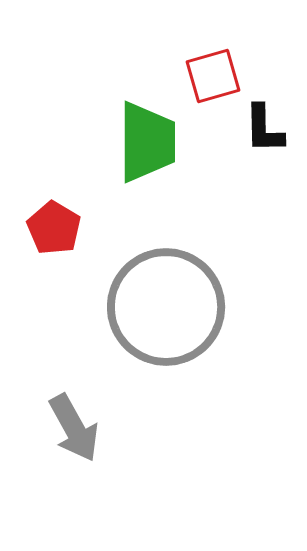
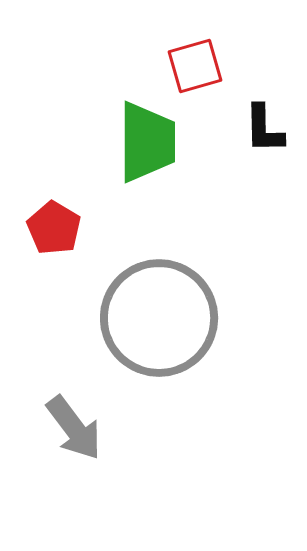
red square: moved 18 px left, 10 px up
gray circle: moved 7 px left, 11 px down
gray arrow: rotated 8 degrees counterclockwise
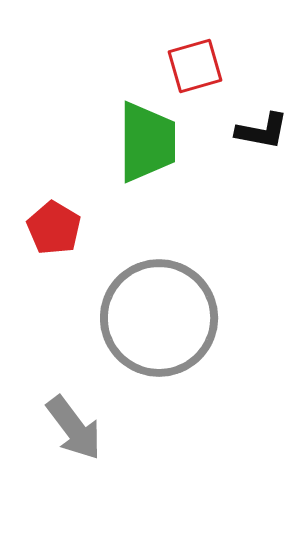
black L-shape: moved 2 px left, 2 px down; rotated 78 degrees counterclockwise
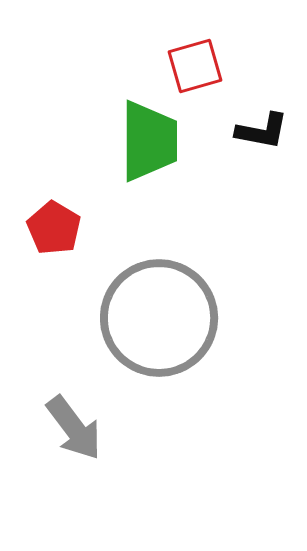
green trapezoid: moved 2 px right, 1 px up
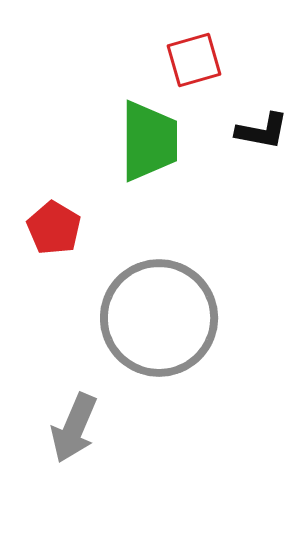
red square: moved 1 px left, 6 px up
gray arrow: rotated 60 degrees clockwise
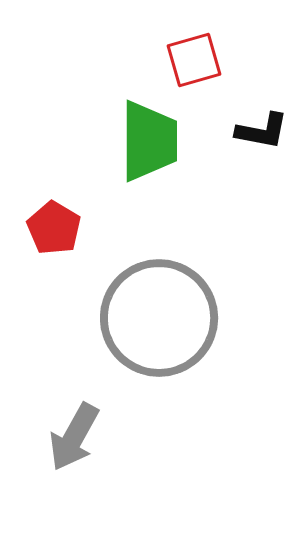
gray arrow: moved 9 px down; rotated 6 degrees clockwise
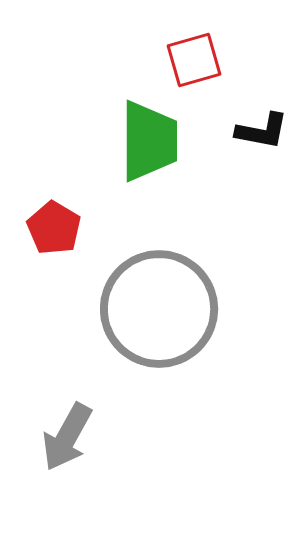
gray circle: moved 9 px up
gray arrow: moved 7 px left
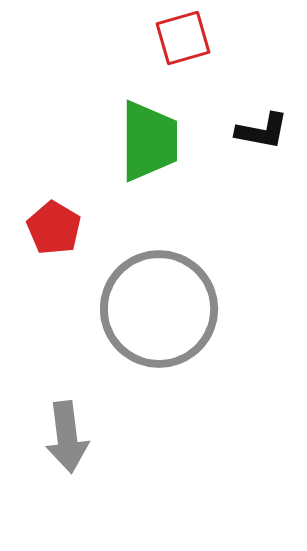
red square: moved 11 px left, 22 px up
gray arrow: rotated 36 degrees counterclockwise
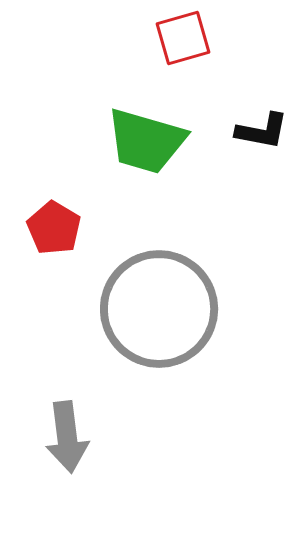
green trapezoid: moved 3 px left; rotated 106 degrees clockwise
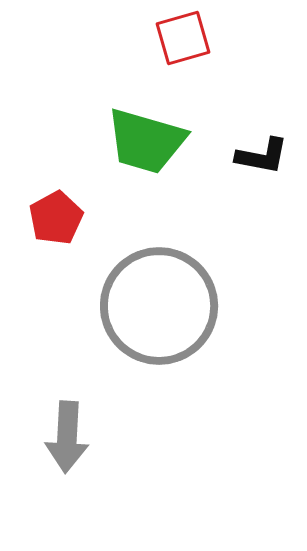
black L-shape: moved 25 px down
red pentagon: moved 2 px right, 10 px up; rotated 12 degrees clockwise
gray circle: moved 3 px up
gray arrow: rotated 10 degrees clockwise
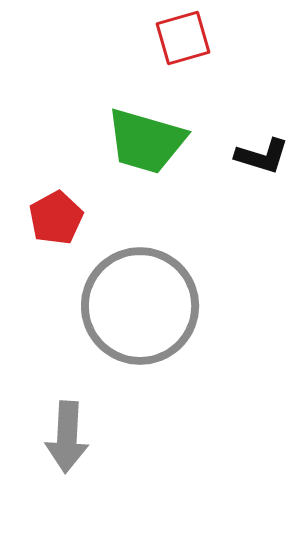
black L-shape: rotated 6 degrees clockwise
gray circle: moved 19 px left
